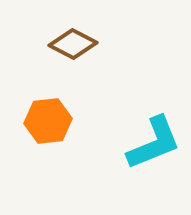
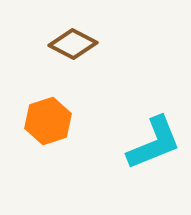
orange hexagon: rotated 12 degrees counterclockwise
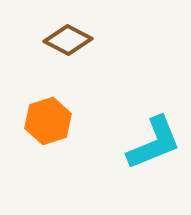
brown diamond: moved 5 px left, 4 px up
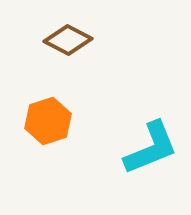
cyan L-shape: moved 3 px left, 5 px down
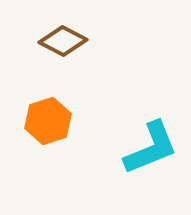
brown diamond: moved 5 px left, 1 px down
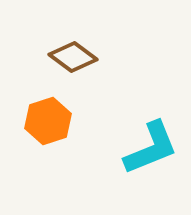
brown diamond: moved 10 px right, 16 px down; rotated 9 degrees clockwise
